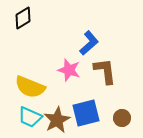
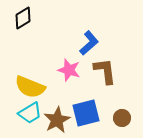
cyan trapezoid: moved 4 px up; rotated 55 degrees counterclockwise
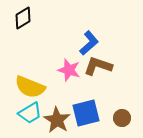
brown L-shape: moved 7 px left, 5 px up; rotated 64 degrees counterclockwise
brown star: rotated 12 degrees counterclockwise
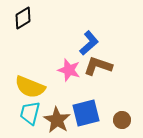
cyan trapezoid: rotated 135 degrees clockwise
brown circle: moved 2 px down
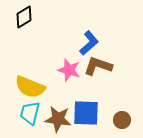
black diamond: moved 1 px right, 1 px up
blue square: rotated 16 degrees clockwise
brown star: moved 1 px right, 1 px up; rotated 24 degrees counterclockwise
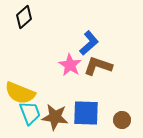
black diamond: rotated 10 degrees counterclockwise
pink star: moved 1 px right, 5 px up; rotated 15 degrees clockwise
yellow semicircle: moved 10 px left, 6 px down
cyan trapezoid: rotated 145 degrees clockwise
brown star: moved 3 px left, 2 px up
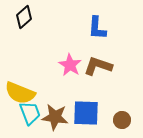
blue L-shape: moved 8 px right, 15 px up; rotated 135 degrees clockwise
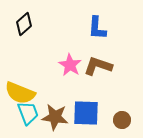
black diamond: moved 7 px down
cyan trapezoid: moved 2 px left
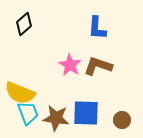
brown star: moved 1 px right, 1 px down
